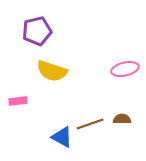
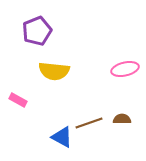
purple pentagon: rotated 8 degrees counterclockwise
yellow semicircle: moved 2 px right; rotated 12 degrees counterclockwise
pink rectangle: moved 1 px up; rotated 36 degrees clockwise
brown line: moved 1 px left, 1 px up
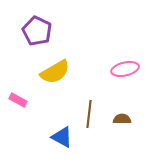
purple pentagon: rotated 24 degrees counterclockwise
yellow semicircle: moved 1 px right, 1 px down; rotated 36 degrees counterclockwise
brown line: moved 9 px up; rotated 64 degrees counterclockwise
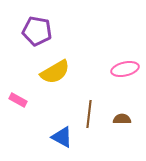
purple pentagon: rotated 16 degrees counterclockwise
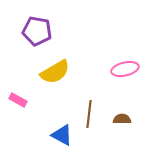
blue triangle: moved 2 px up
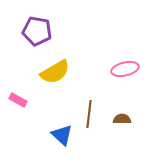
blue triangle: rotated 15 degrees clockwise
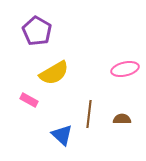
purple pentagon: rotated 20 degrees clockwise
yellow semicircle: moved 1 px left, 1 px down
pink rectangle: moved 11 px right
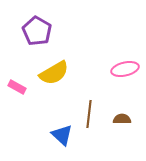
pink rectangle: moved 12 px left, 13 px up
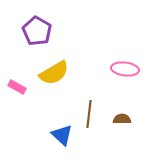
pink ellipse: rotated 20 degrees clockwise
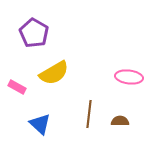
purple pentagon: moved 3 px left, 2 px down
pink ellipse: moved 4 px right, 8 px down
brown semicircle: moved 2 px left, 2 px down
blue triangle: moved 22 px left, 11 px up
